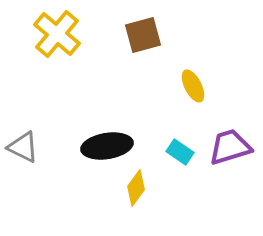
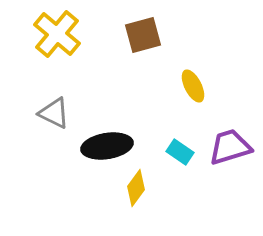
gray triangle: moved 31 px right, 34 px up
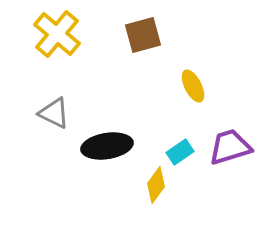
cyan rectangle: rotated 68 degrees counterclockwise
yellow diamond: moved 20 px right, 3 px up
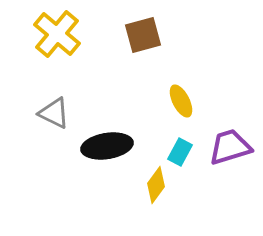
yellow ellipse: moved 12 px left, 15 px down
cyan rectangle: rotated 28 degrees counterclockwise
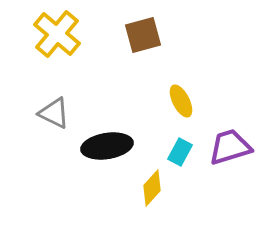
yellow diamond: moved 4 px left, 3 px down; rotated 6 degrees clockwise
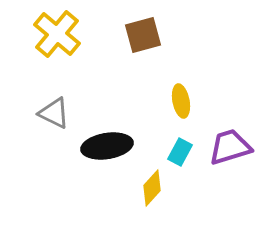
yellow ellipse: rotated 16 degrees clockwise
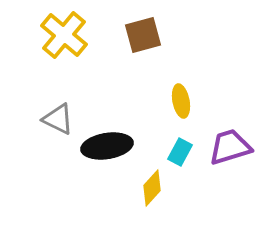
yellow cross: moved 7 px right, 1 px down
gray triangle: moved 4 px right, 6 px down
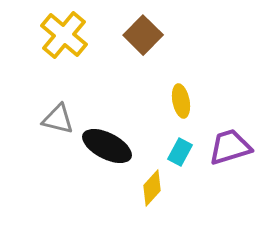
brown square: rotated 30 degrees counterclockwise
gray triangle: rotated 12 degrees counterclockwise
black ellipse: rotated 36 degrees clockwise
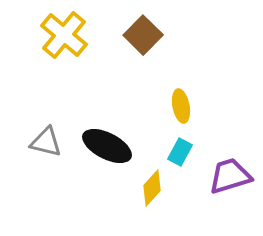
yellow ellipse: moved 5 px down
gray triangle: moved 12 px left, 23 px down
purple trapezoid: moved 29 px down
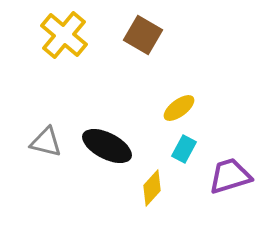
brown square: rotated 15 degrees counterclockwise
yellow ellipse: moved 2 px left, 2 px down; rotated 64 degrees clockwise
cyan rectangle: moved 4 px right, 3 px up
